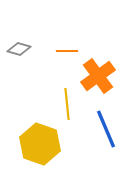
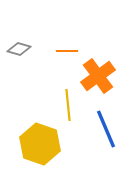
yellow line: moved 1 px right, 1 px down
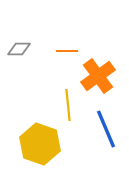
gray diamond: rotated 15 degrees counterclockwise
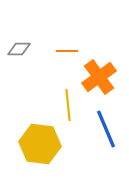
orange cross: moved 1 px right, 1 px down
yellow hexagon: rotated 12 degrees counterclockwise
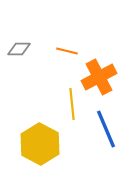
orange line: rotated 15 degrees clockwise
orange cross: rotated 8 degrees clockwise
yellow line: moved 4 px right, 1 px up
yellow hexagon: rotated 21 degrees clockwise
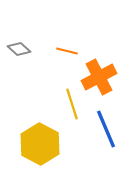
gray diamond: rotated 40 degrees clockwise
yellow line: rotated 12 degrees counterclockwise
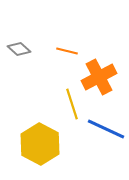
blue line: rotated 42 degrees counterclockwise
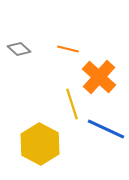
orange line: moved 1 px right, 2 px up
orange cross: rotated 20 degrees counterclockwise
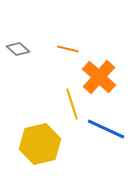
gray diamond: moved 1 px left
yellow hexagon: rotated 18 degrees clockwise
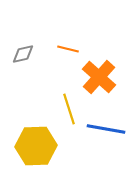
gray diamond: moved 5 px right, 5 px down; rotated 55 degrees counterclockwise
yellow line: moved 3 px left, 5 px down
blue line: rotated 15 degrees counterclockwise
yellow hexagon: moved 4 px left, 2 px down; rotated 12 degrees clockwise
